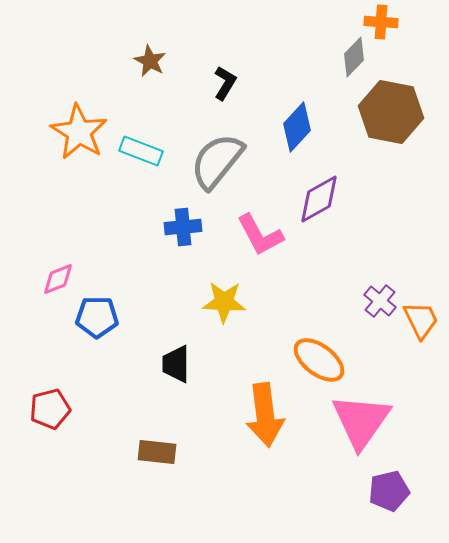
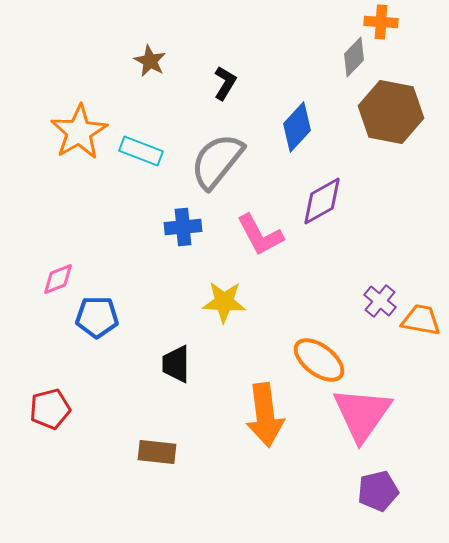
orange star: rotated 10 degrees clockwise
purple diamond: moved 3 px right, 2 px down
orange trapezoid: rotated 54 degrees counterclockwise
pink triangle: moved 1 px right, 7 px up
purple pentagon: moved 11 px left
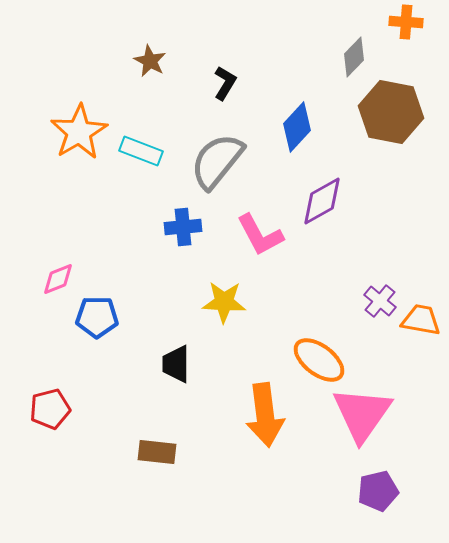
orange cross: moved 25 px right
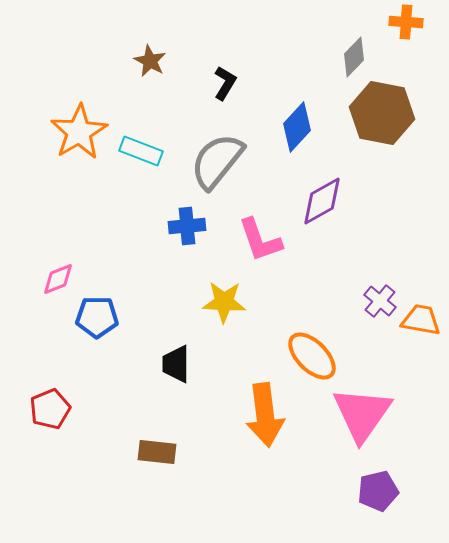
brown hexagon: moved 9 px left, 1 px down
blue cross: moved 4 px right, 1 px up
pink L-shape: moved 5 px down; rotated 9 degrees clockwise
orange ellipse: moved 7 px left, 4 px up; rotated 8 degrees clockwise
red pentagon: rotated 9 degrees counterclockwise
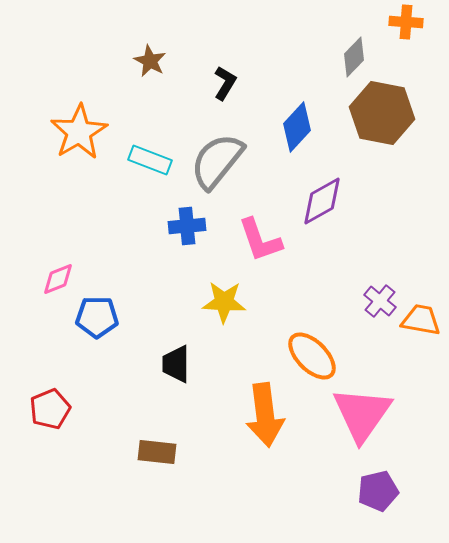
cyan rectangle: moved 9 px right, 9 px down
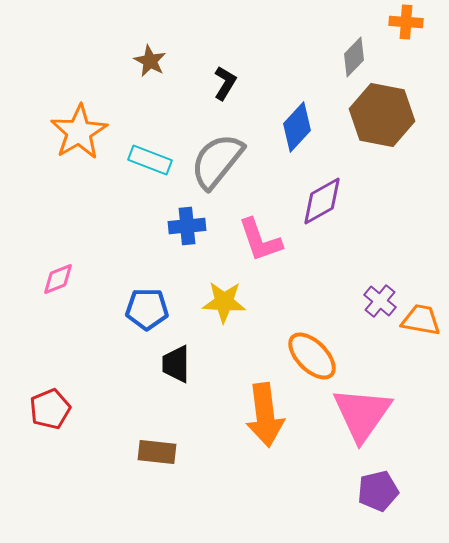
brown hexagon: moved 2 px down
blue pentagon: moved 50 px right, 8 px up
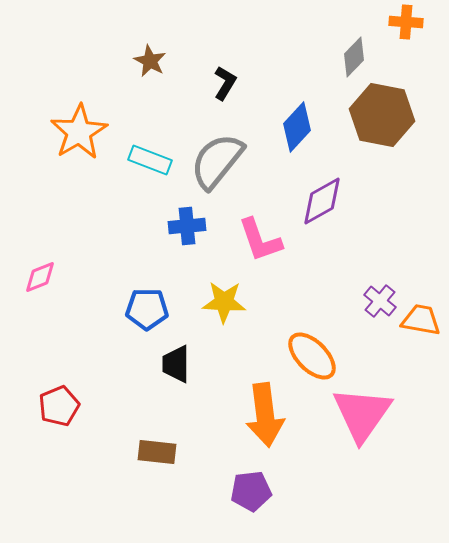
pink diamond: moved 18 px left, 2 px up
red pentagon: moved 9 px right, 3 px up
purple pentagon: moved 127 px left; rotated 6 degrees clockwise
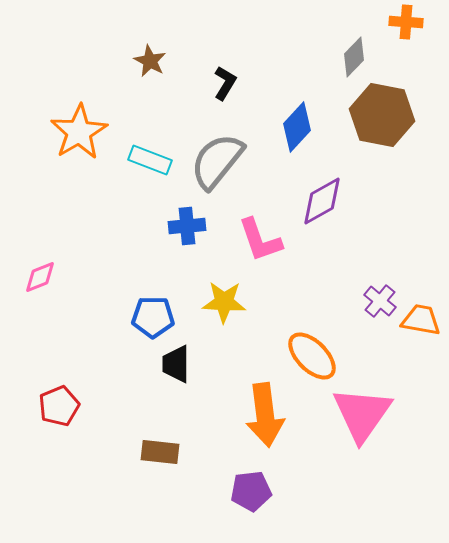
blue pentagon: moved 6 px right, 8 px down
brown rectangle: moved 3 px right
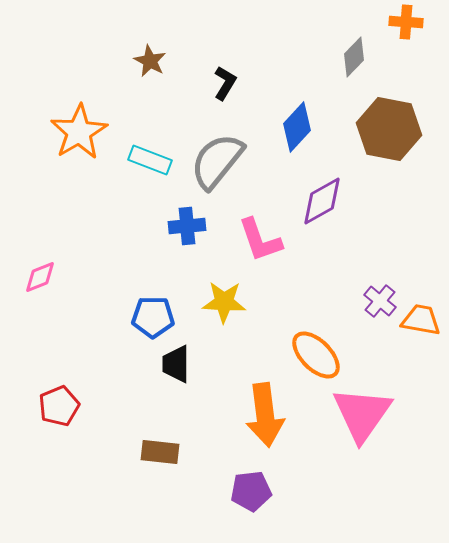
brown hexagon: moved 7 px right, 14 px down
orange ellipse: moved 4 px right, 1 px up
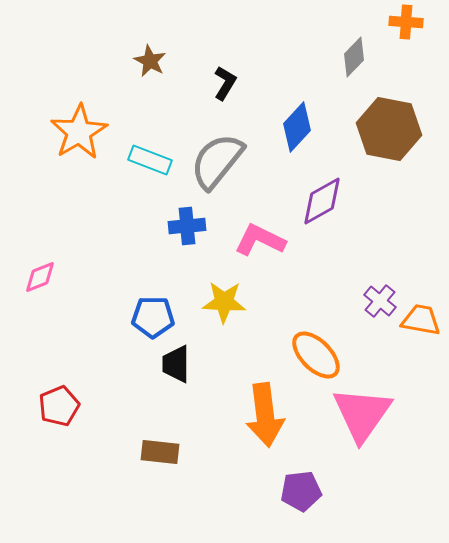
pink L-shape: rotated 135 degrees clockwise
purple pentagon: moved 50 px right
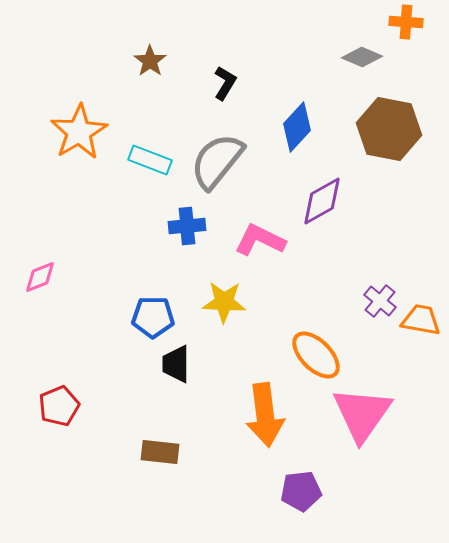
gray diamond: moved 8 px right; rotated 69 degrees clockwise
brown star: rotated 8 degrees clockwise
